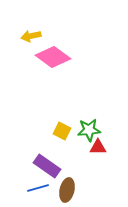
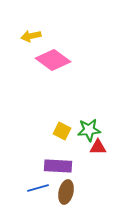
pink diamond: moved 3 px down
purple rectangle: moved 11 px right; rotated 32 degrees counterclockwise
brown ellipse: moved 1 px left, 2 px down
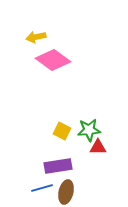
yellow arrow: moved 5 px right, 1 px down
purple rectangle: rotated 12 degrees counterclockwise
blue line: moved 4 px right
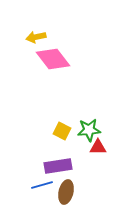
pink diamond: moved 1 px up; rotated 16 degrees clockwise
blue line: moved 3 px up
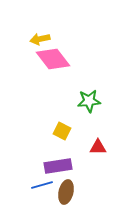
yellow arrow: moved 4 px right, 2 px down
green star: moved 29 px up
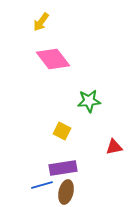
yellow arrow: moved 1 px right, 17 px up; rotated 42 degrees counterclockwise
red triangle: moved 16 px right; rotated 12 degrees counterclockwise
purple rectangle: moved 5 px right, 2 px down
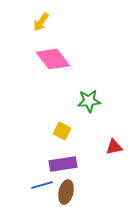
purple rectangle: moved 4 px up
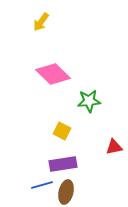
pink diamond: moved 15 px down; rotated 8 degrees counterclockwise
